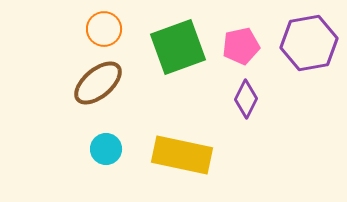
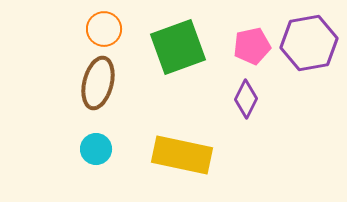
pink pentagon: moved 11 px right
brown ellipse: rotated 36 degrees counterclockwise
cyan circle: moved 10 px left
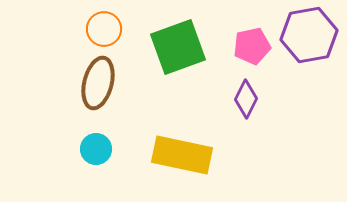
purple hexagon: moved 8 px up
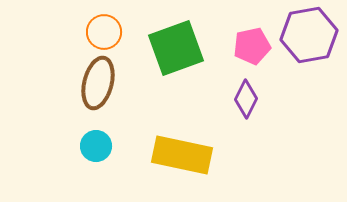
orange circle: moved 3 px down
green square: moved 2 px left, 1 px down
cyan circle: moved 3 px up
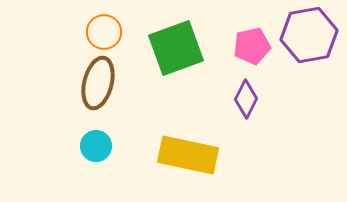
yellow rectangle: moved 6 px right
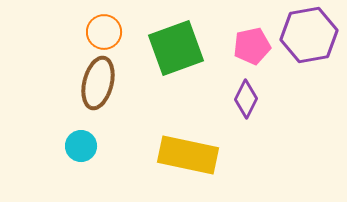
cyan circle: moved 15 px left
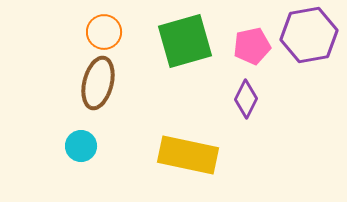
green square: moved 9 px right, 7 px up; rotated 4 degrees clockwise
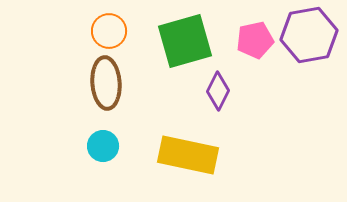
orange circle: moved 5 px right, 1 px up
pink pentagon: moved 3 px right, 6 px up
brown ellipse: moved 8 px right; rotated 18 degrees counterclockwise
purple diamond: moved 28 px left, 8 px up
cyan circle: moved 22 px right
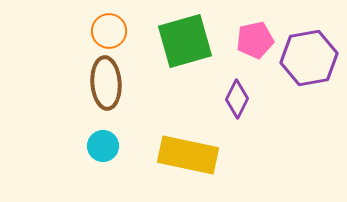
purple hexagon: moved 23 px down
purple diamond: moved 19 px right, 8 px down
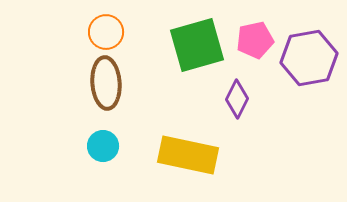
orange circle: moved 3 px left, 1 px down
green square: moved 12 px right, 4 px down
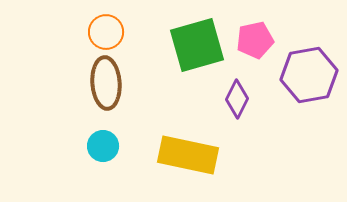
purple hexagon: moved 17 px down
